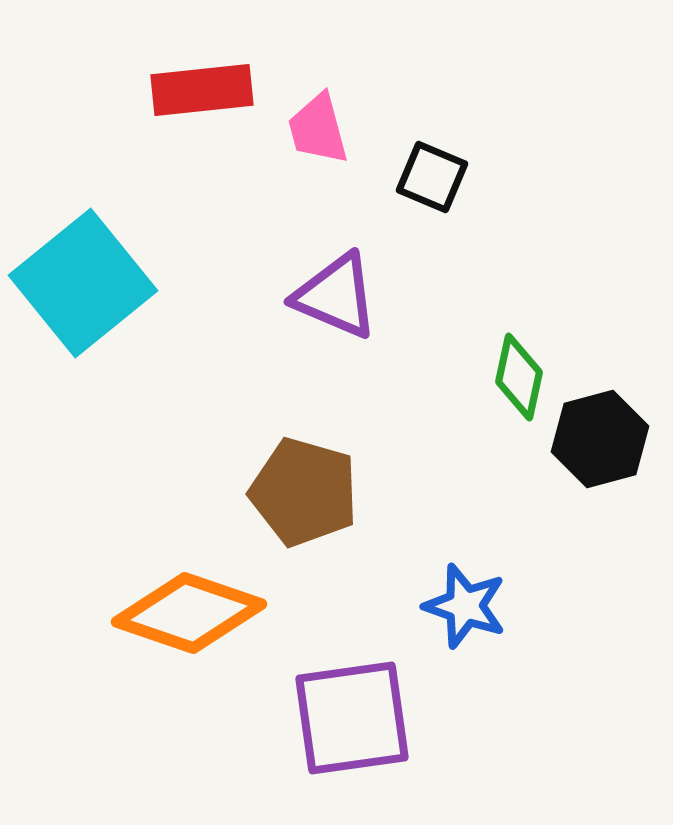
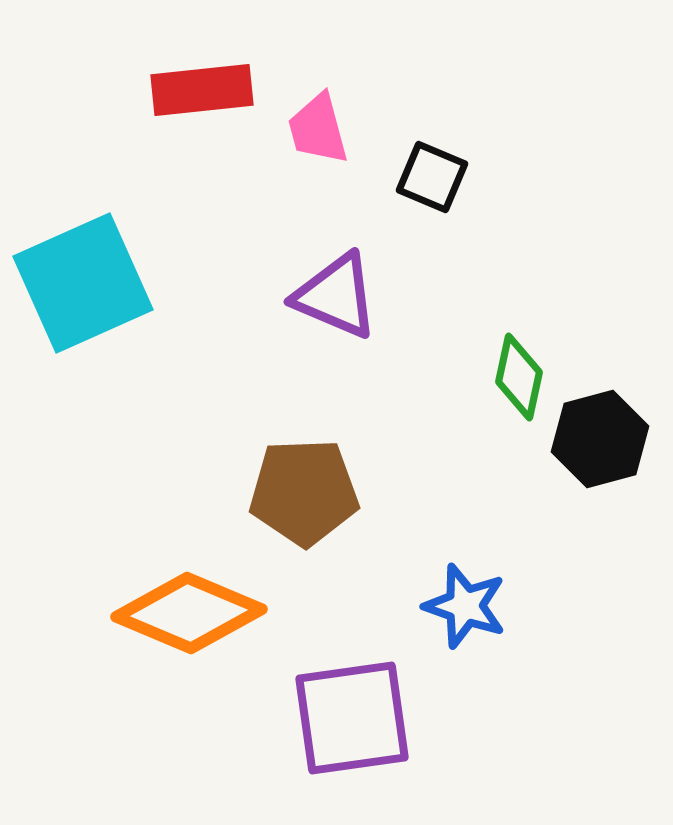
cyan square: rotated 15 degrees clockwise
brown pentagon: rotated 18 degrees counterclockwise
orange diamond: rotated 4 degrees clockwise
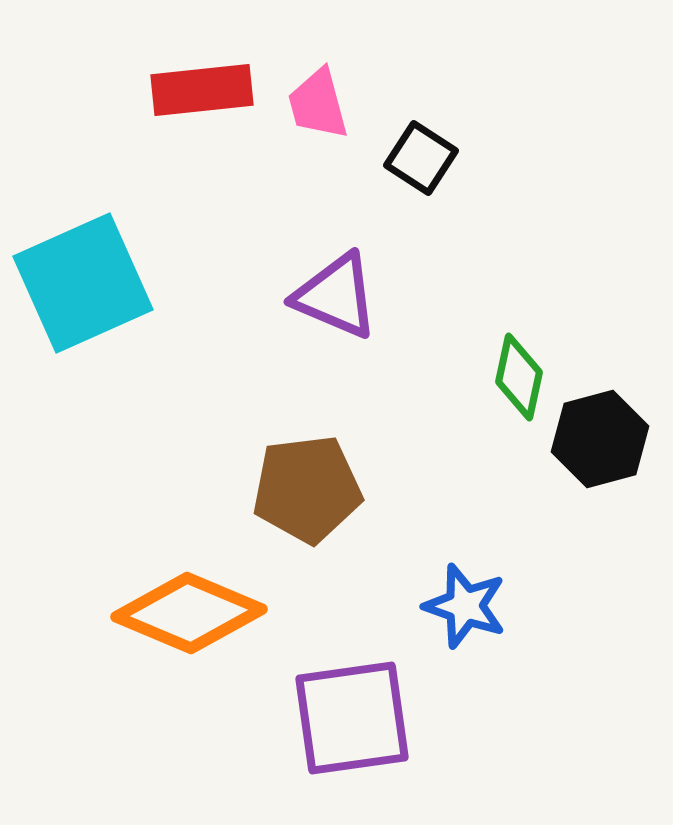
pink trapezoid: moved 25 px up
black square: moved 11 px left, 19 px up; rotated 10 degrees clockwise
brown pentagon: moved 3 px right, 3 px up; rotated 5 degrees counterclockwise
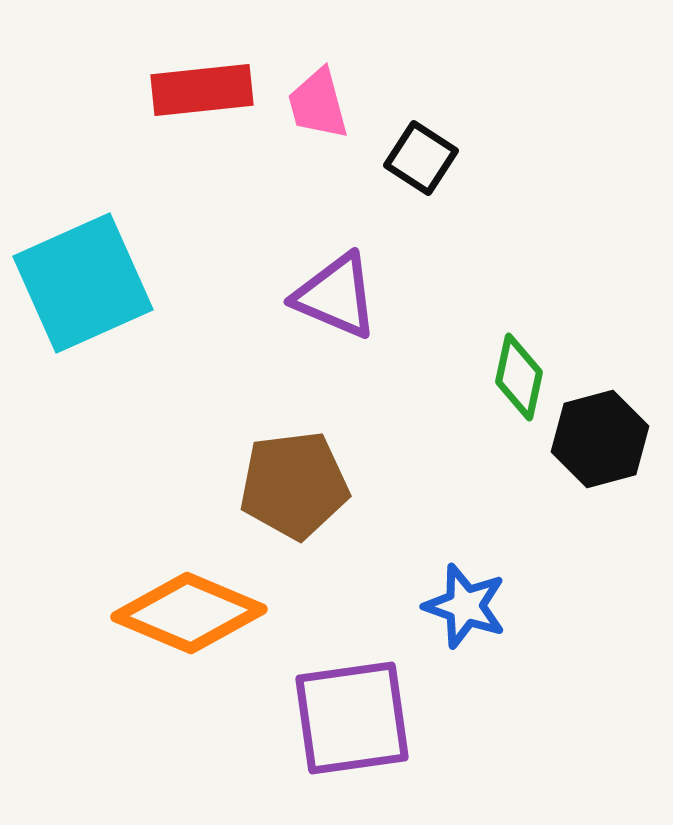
brown pentagon: moved 13 px left, 4 px up
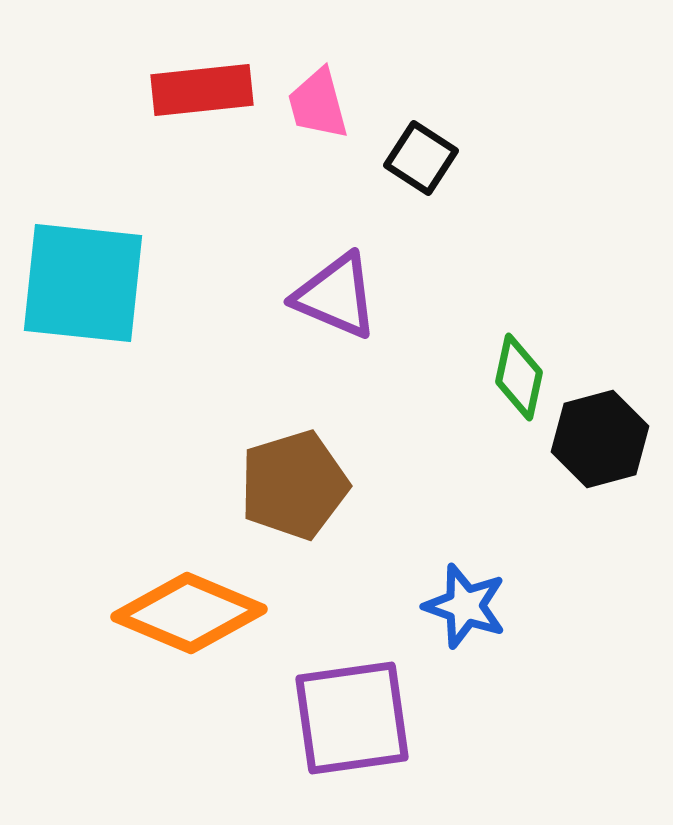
cyan square: rotated 30 degrees clockwise
brown pentagon: rotated 10 degrees counterclockwise
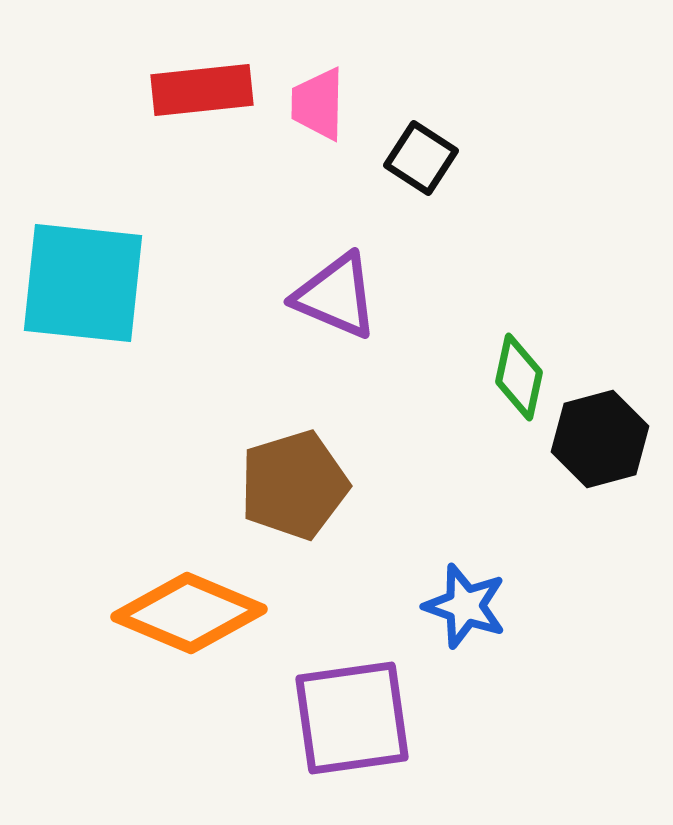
pink trapezoid: rotated 16 degrees clockwise
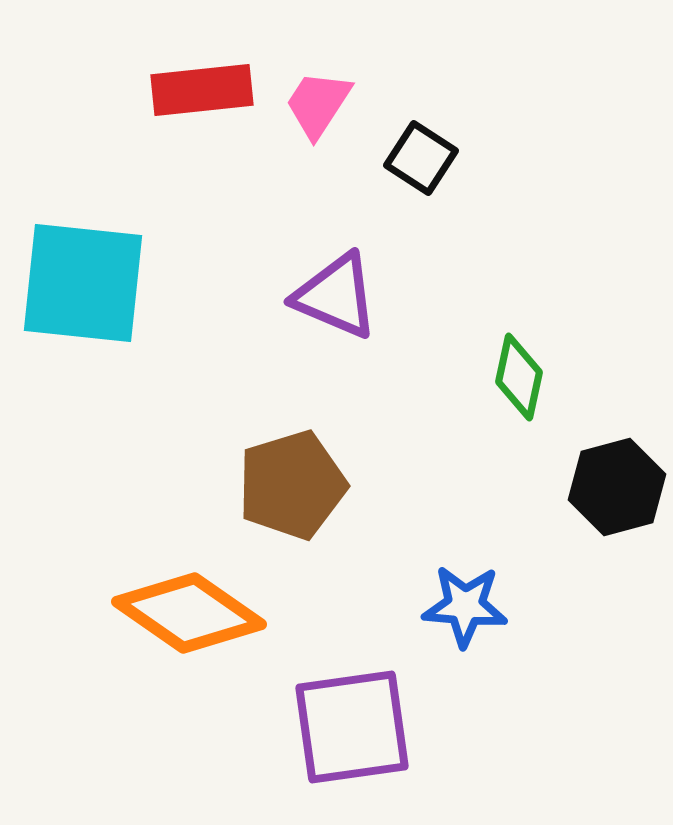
pink trapezoid: rotated 32 degrees clockwise
black hexagon: moved 17 px right, 48 px down
brown pentagon: moved 2 px left
blue star: rotated 14 degrees counterclockwise
orange diamond: rotated 12 degrees clockwise
purple square: moved 9 px down
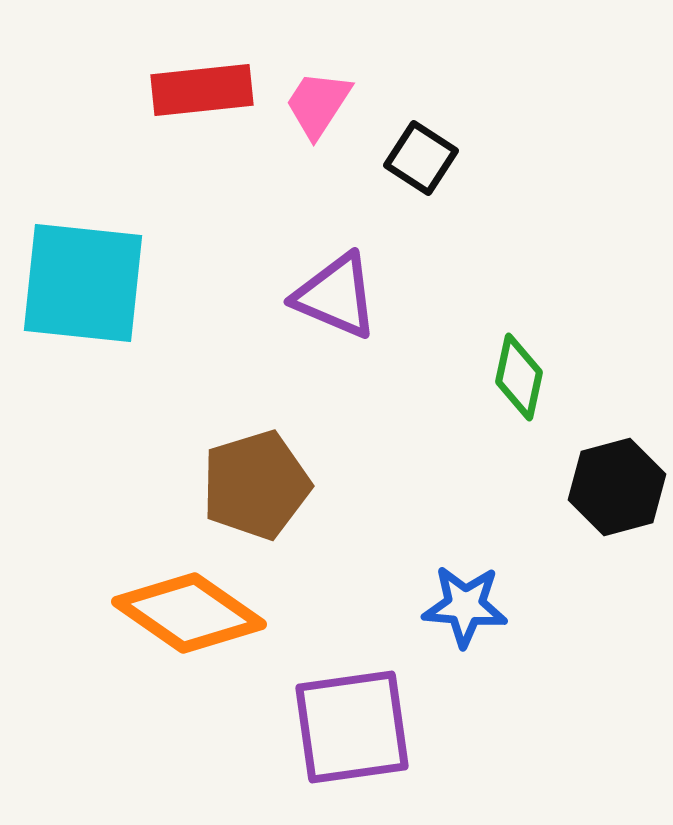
brown pentagon: moved 36 px left
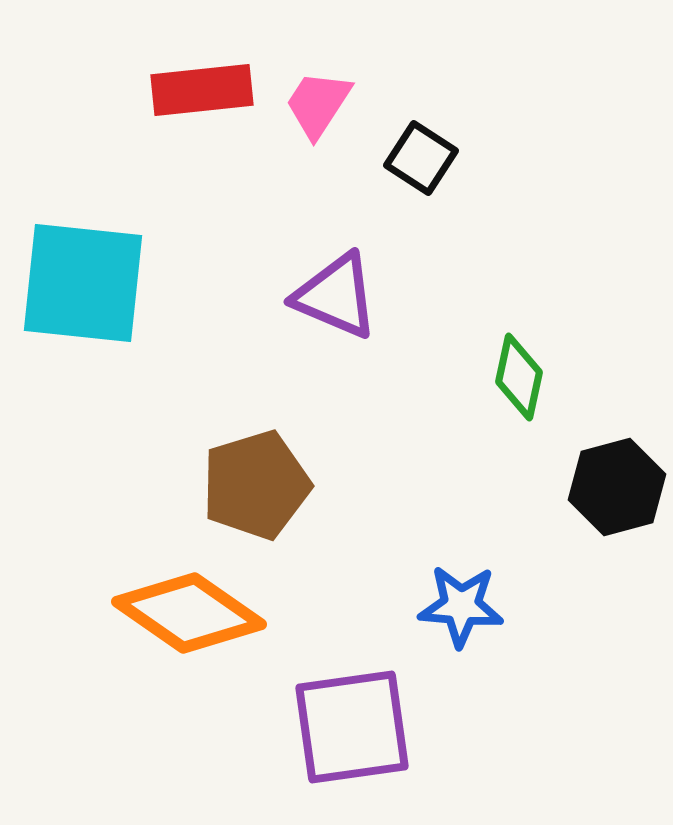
blue star: moved 4 px left
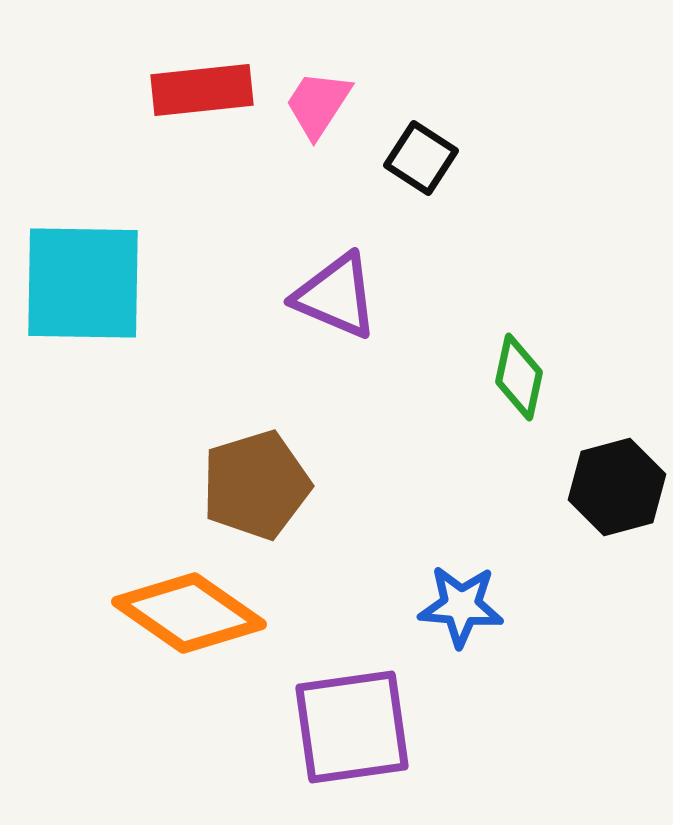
cyan square: rotated 5 degrees counterclockwise
